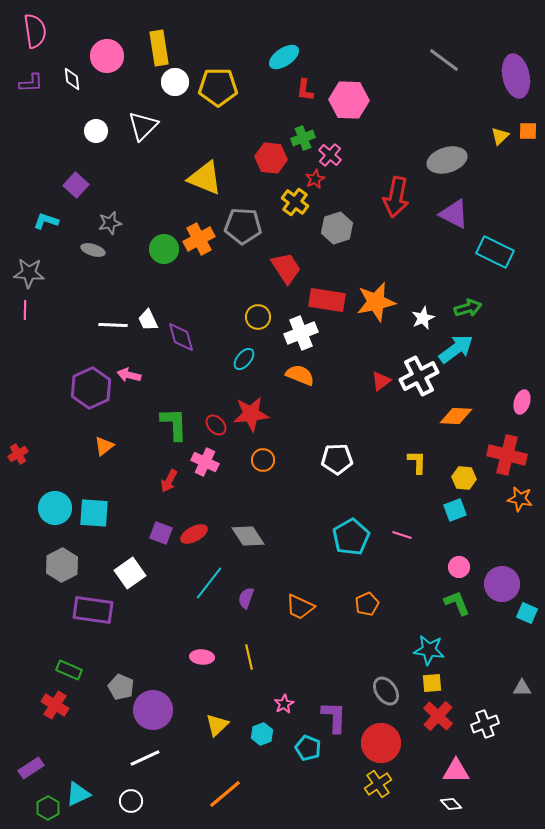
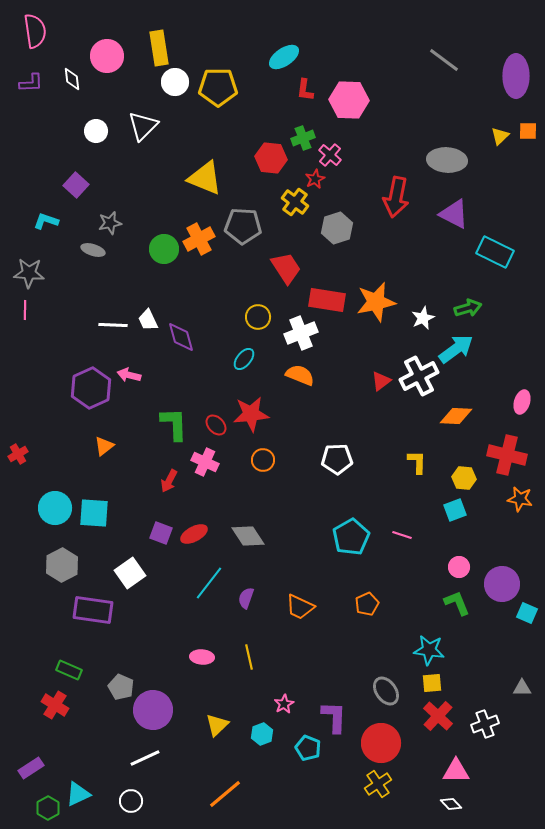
purple ellipse at (516, 76): rotated 12 degrees clockwise
gray ellipse at (447, 160): rotated 21 degrees clockwise
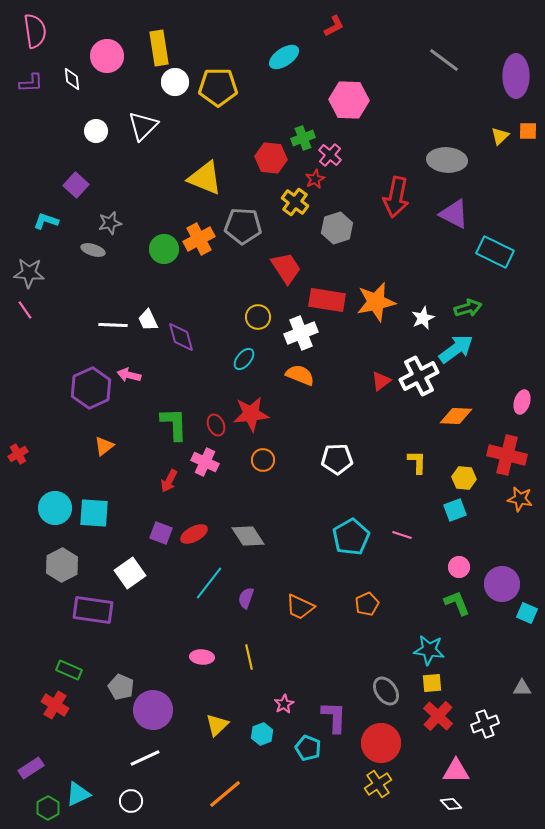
red L-shape at (305, 90): moved 29 px right, 64 px up; rotated 125 degrees counterclockwise
pink line at (25, 310): rotated 36 degrees counterclockwise
red ellipse at (216, 425): rotated 20 degrees clockwise
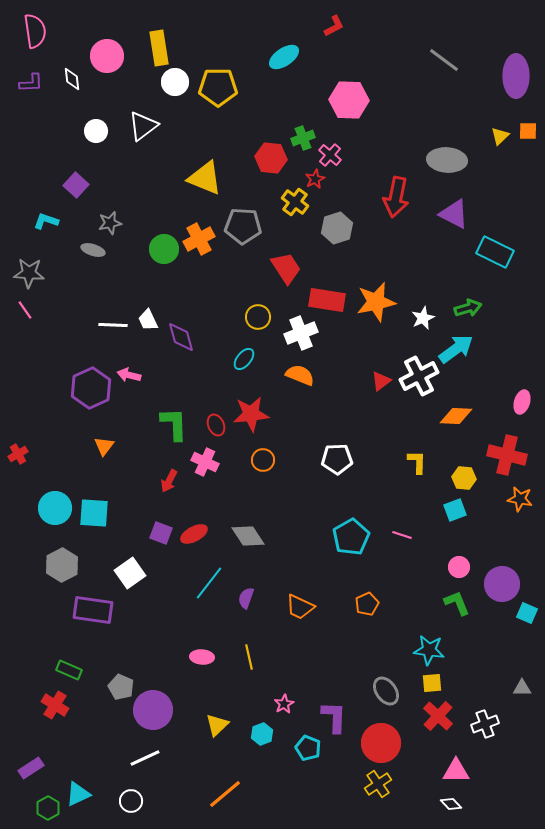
white triangle at (143, 126): rotated 8 degrees clockwise
orange triangle at (104, 446): rotated 15 degrees counterclockwise
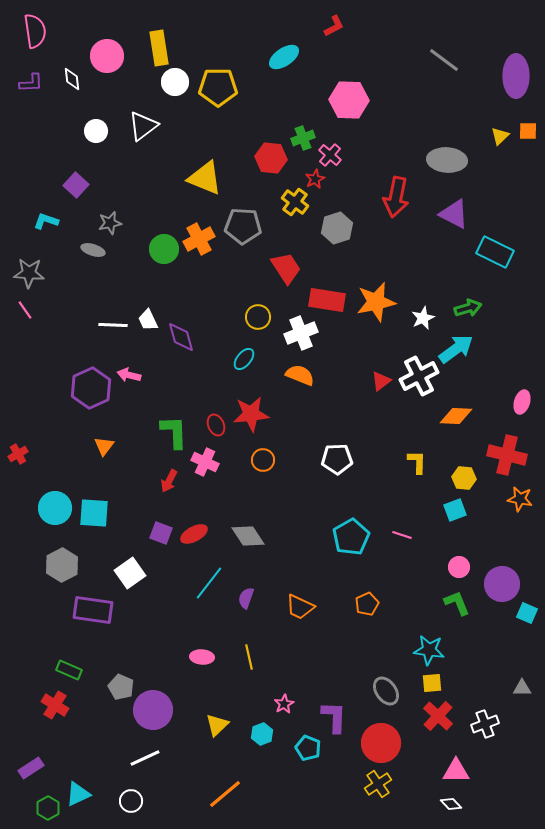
green L-shape at (174, 424): moved 8 px down
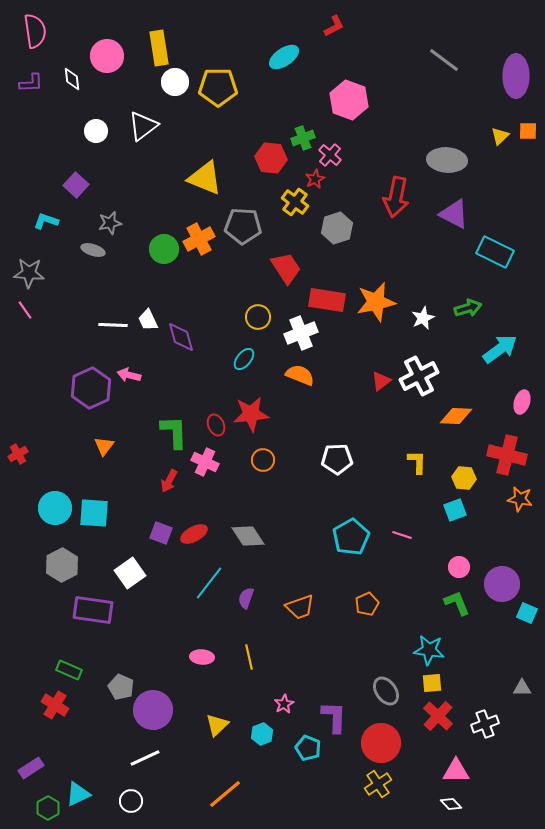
pink hexagon at (349, 100): rotated 18 degrees clockwise
cyan arrow at (456, 349): moved 44 px right
orange trapezoid at (300, 607): rotated 44 degrees counterclockwise
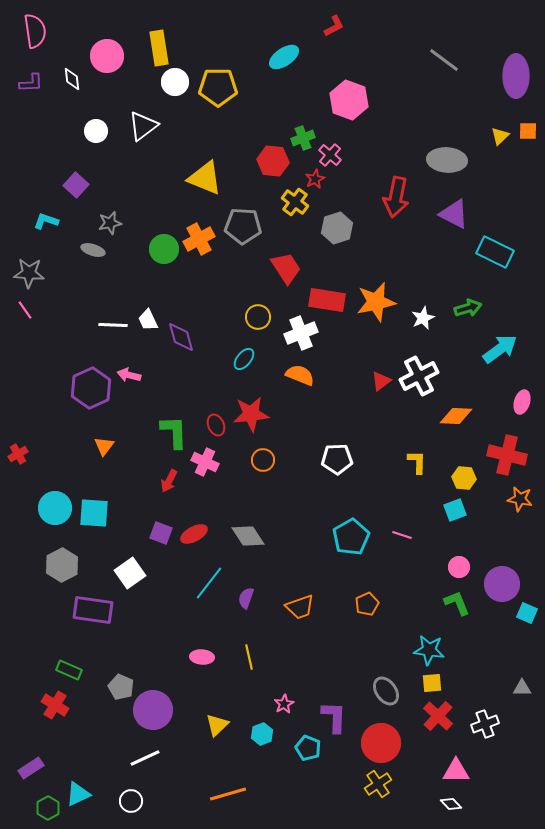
red hexagon at (271, 158): moved 2 px right, 3 px down
orange line at (225, 794): moved 3 px right; rotated 24 degrees clockwise
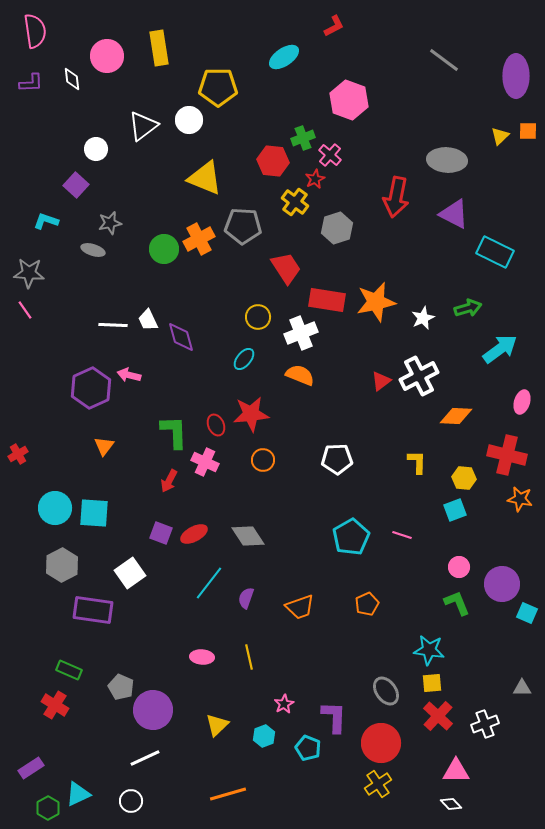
white circle at (175, 82): moved 14 px right, 38 px down
white circle at (96, 131): moved 18 px down
cyan hexagon at (262, 734): moved 2 px right, 2 px down
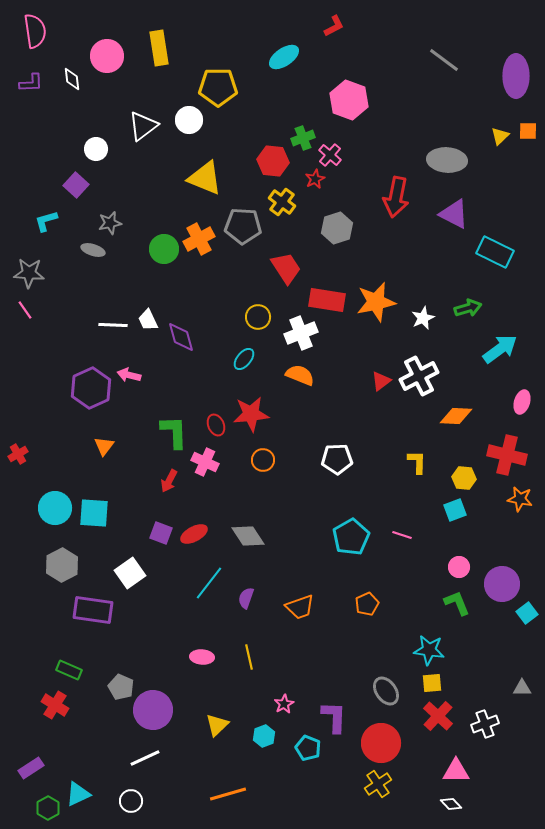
yellow cross at (295, 202): moved 13 px left
cyan L-shape at (46, 221): rotated 35 degrees counterclockwise
cyan square at (527, 613): rotated 30 degrees clockwise
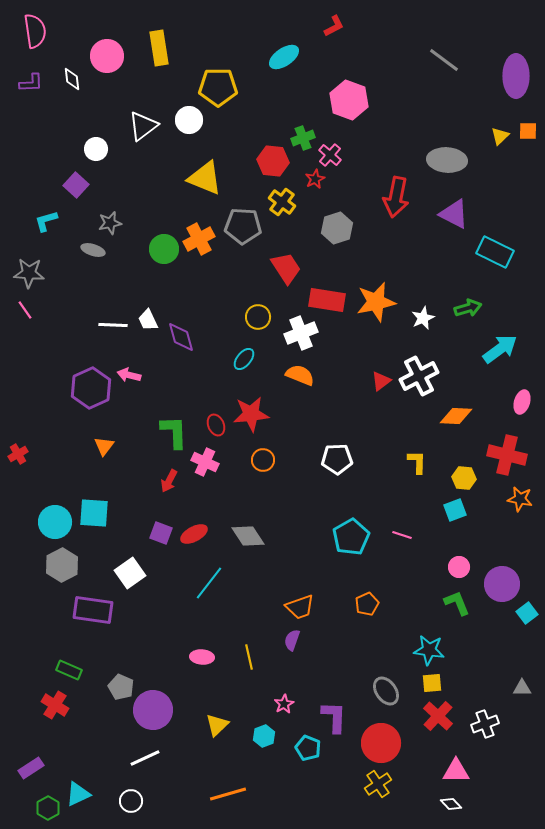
cyan circle at (55, 508): moved 14 px down
purple semicircle at (246, 598): moved 46 px right, 42 px down
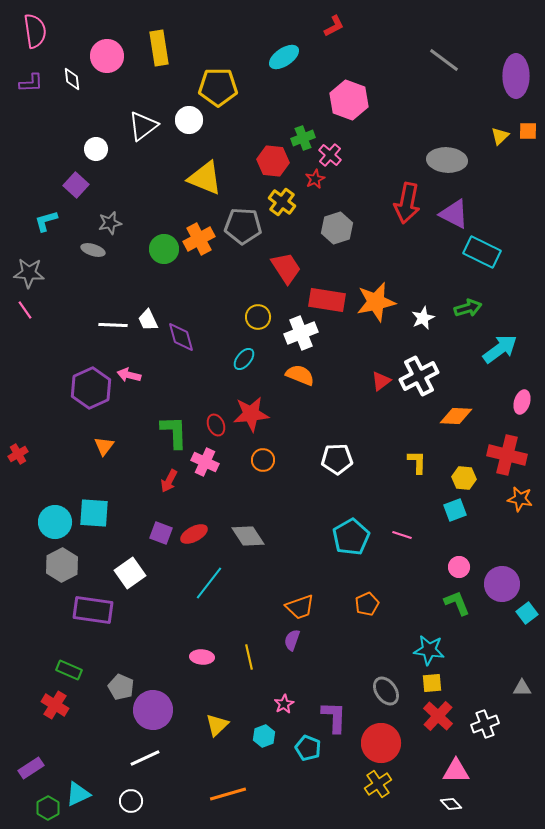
red arrow at (396, 197): moved 11 px right, 6 px down
cyan rectangle at (495, 252): moved 13 px left
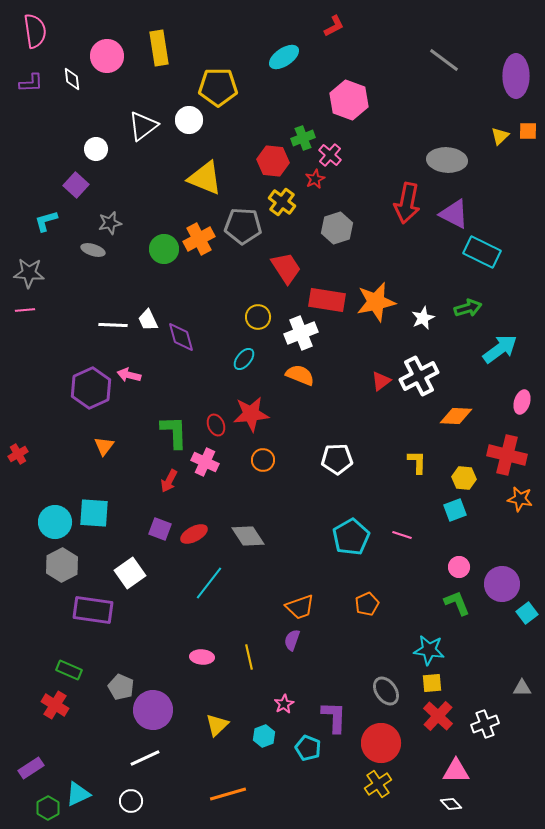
pink line at (25, 310): rotated 60 degrees counterclockwise
purple square at (161, 533): moved 1 px left, 4 px up
